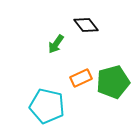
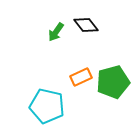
green arrow: moved 12 px up
orange rectangle: moved 1 px up
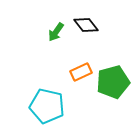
orange rectangle: moved 5 px up
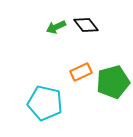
green arrow: moved 5 px up; rotated 30 degrees clockwise
cyan pentagon: moved 2 px left, 3 px up
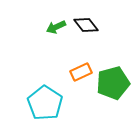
green pentagon: moved 1 px down
cyan pentagon: rotated 20 degrees clockwise
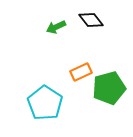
black diamond: moved 5 px right, 5 px up
green pentagon: moved 4 px left, 5 px down
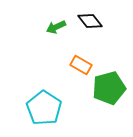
black diamond: moved 1 px left, 1 px down
orange rectangle: moved 7 px up; rotated 55 degrees clockwise
cyan pentagon: moved 1 px left, 5 px down
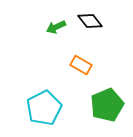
green pentagon: moved 2 px left, 17 px down; rotated 8 degrees counterclockwise
cyan pentagon: rotated 12 degrees clockwise
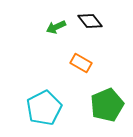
orange rectangle: moved 2 px up
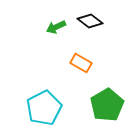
black diamond: rotated 15 degrees counterclockwise
green pentagon: rotated 8 degrees counterclockwise
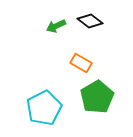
green arrow: moved 1 px up
green pentagon: moved 10 px left, 8 px up
